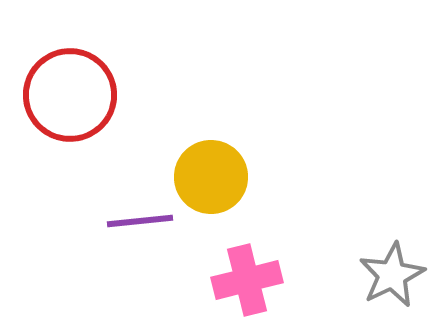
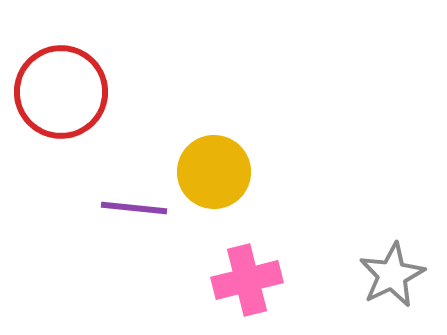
red circle: moved 9 px left, 3 px up
yellow circle: moved 3 px right, 5 px up
purple line: moved 6 px left, 13 px up; rotated 12 degrees clockwise
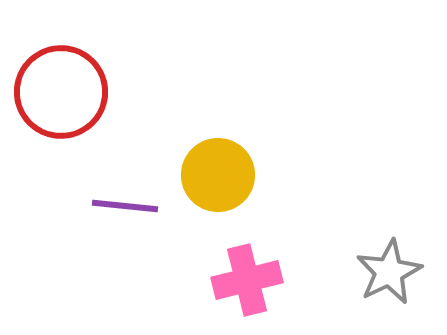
yellow circle: moved 4 px right, 3 px down
purple line: moved 9 px left, 2 px up
gray star: moved 3 px left, 3 px up
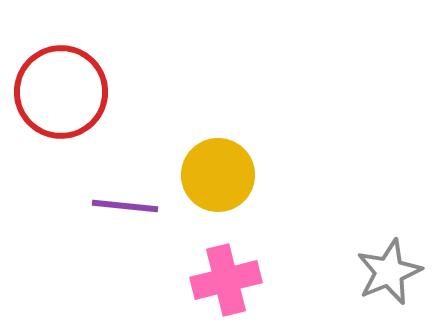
gray star: rotated 4 degrees clockwise
pink cross: moved 21 px left
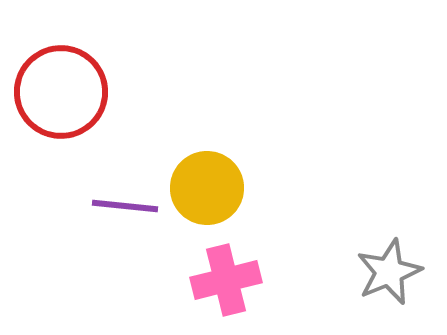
yellow circle: moved 11 px left, 13 px down
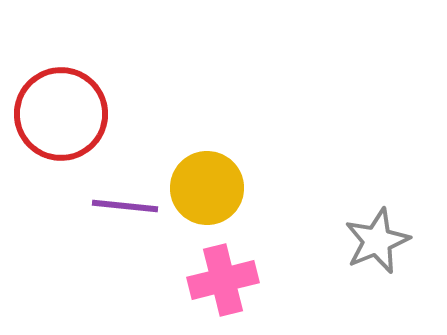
red circle: moved 22 px down
gray star: moved 12 px left, 31 px up
pink cross: moved 3 px left
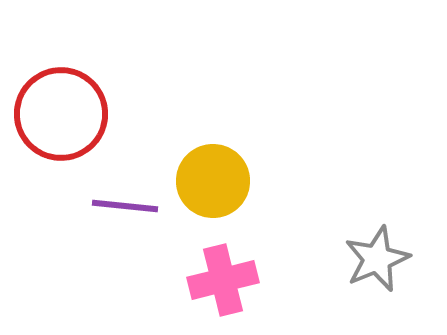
yellow circle: moved 6 px right, 7 px up
gray star: moved 18 px down
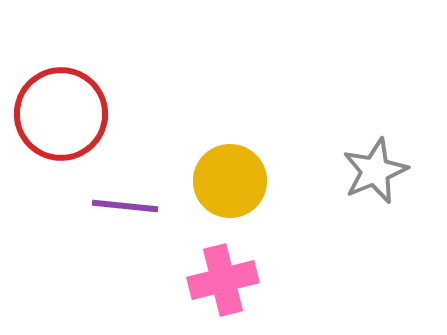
yellow circle: moved 17 px right
gray star: moved 2 px left, 88 px up
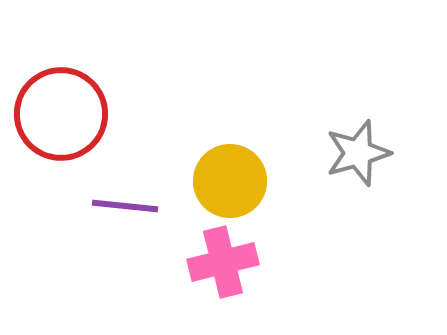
gray star: moved 17 px left, 18 px up; rotated 6 degrees clockwise
pink cross: moved 18 px up
